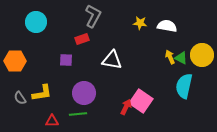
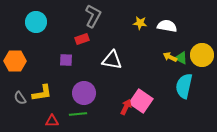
yellow arrow: rotated 40 degrees counterclockwise
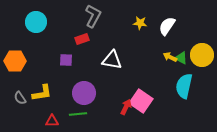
white semicircle: rotated 66 degrees counterclockwise
